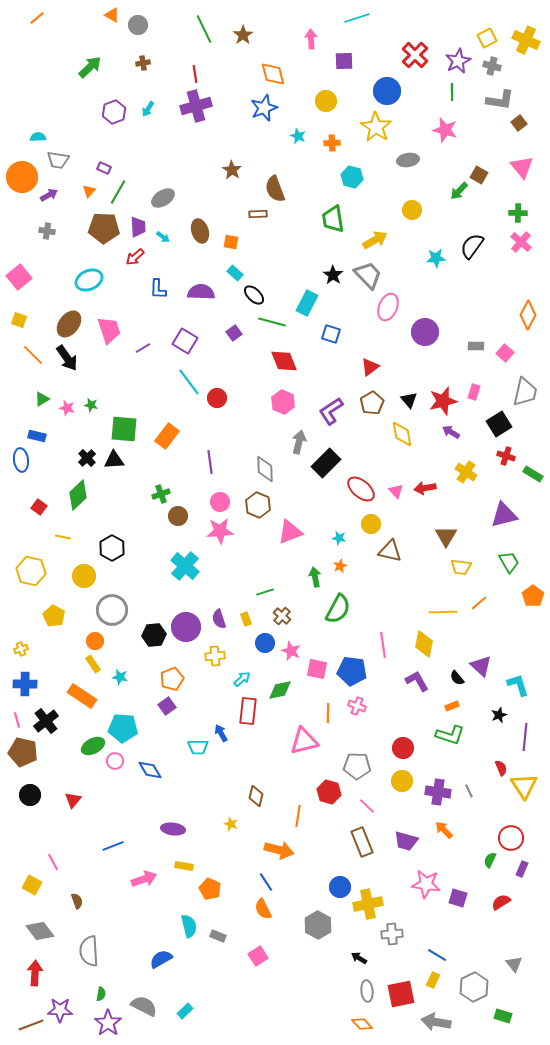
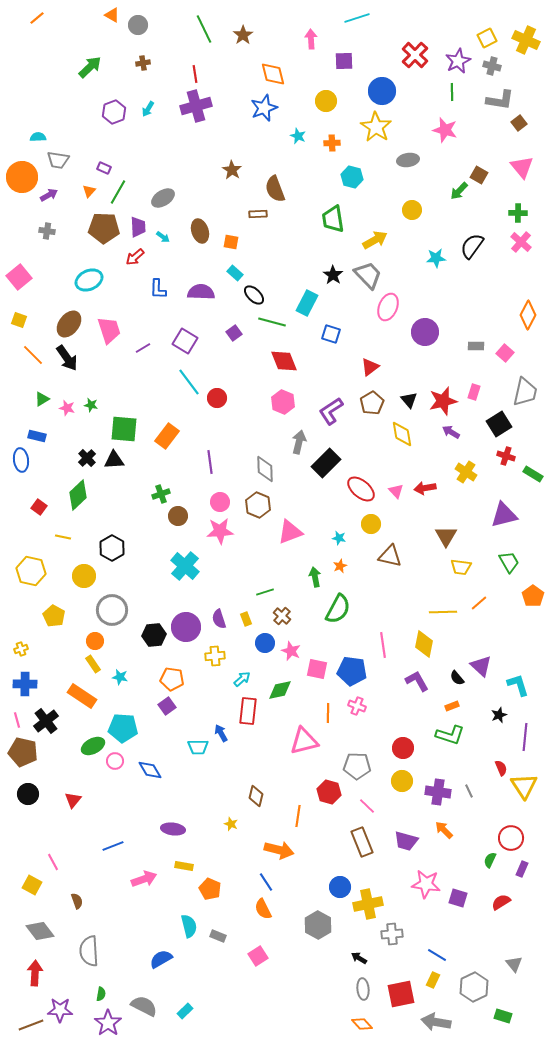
blue circle at (387, 91): moved 5 px left
brown triangle at (390, 551): moved 5 px down
orange pentagon at (172, 679): rotated 30 degrees clockwise
black circle at (30, 795): moved 2 px left, 1 px up
gray ellipse at (367, 991): moved 4 px left, 2 px up
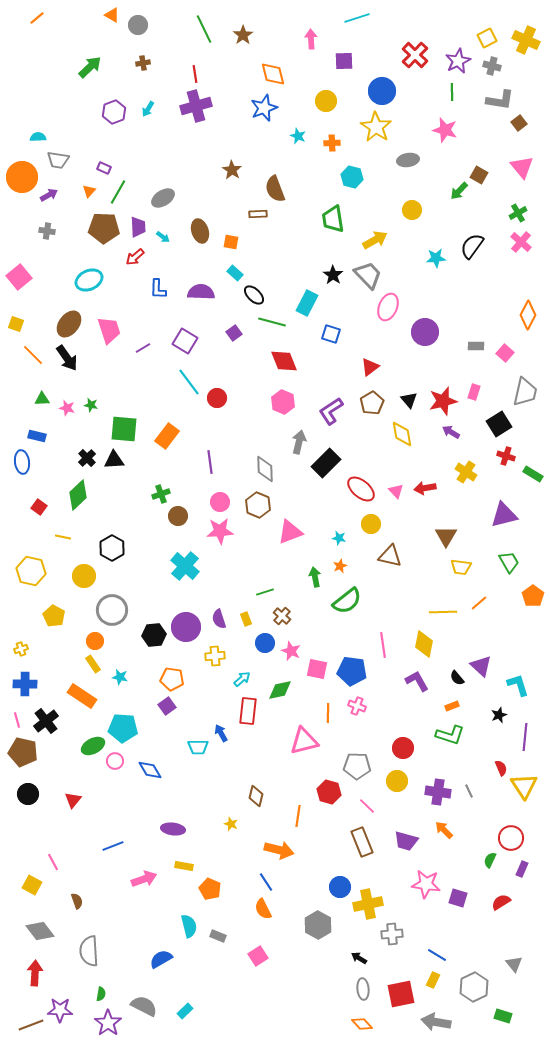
green cross at (518, 213): rotated 30 degrees counterclockwise
yellow square at (19, 320): moved 3 px left, 4 px down
green triangle at (42, 399): rotated 28 degrees clockwise
blue ellipse at (21, 460): moved 1 px right, 2 px down
green semicircle at (338, 609): moved 9 px right, 8 px up; rotated 24 degrees clockwise
yellow circle at (402, 781): moved 5 px left
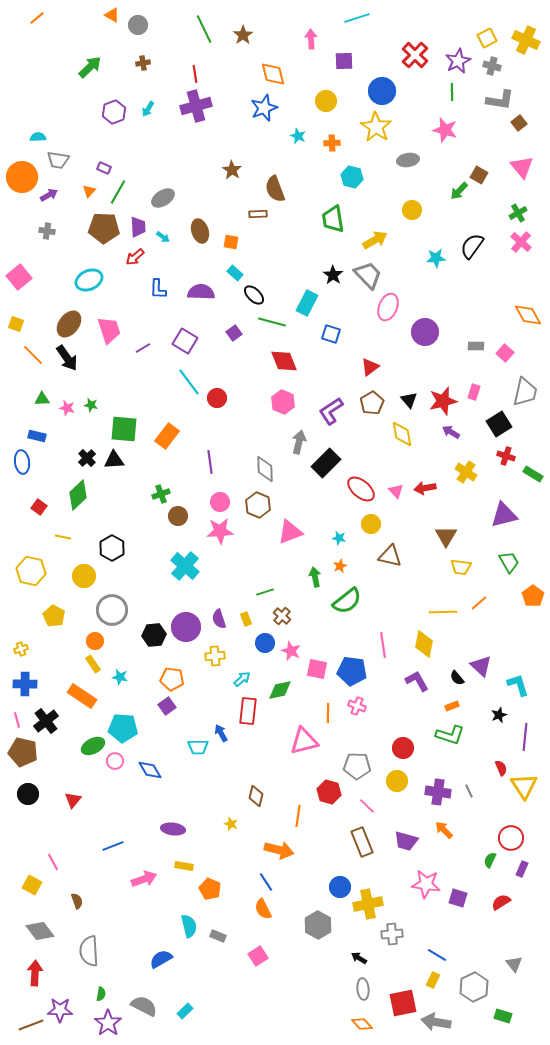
orange diamond at (528, 315): rotated 56 degrees counterclockwise
red square at (401, 994): moved 2 px right, 9 px down
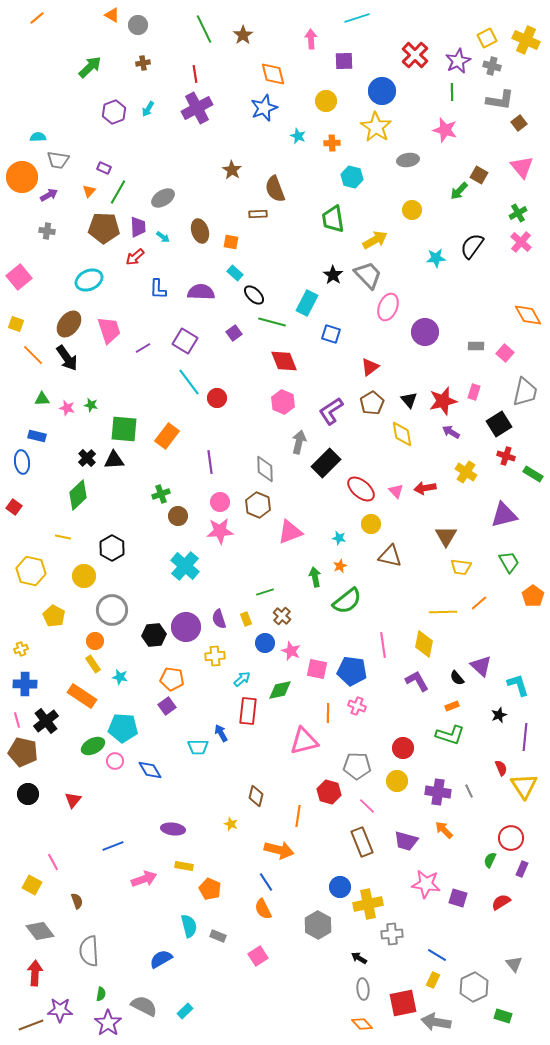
purple cross at (196, 106): moved 1 px right, 2 px down; rotated 12 degrees counterclockwise
red square at (39, 507): moved 25 px left
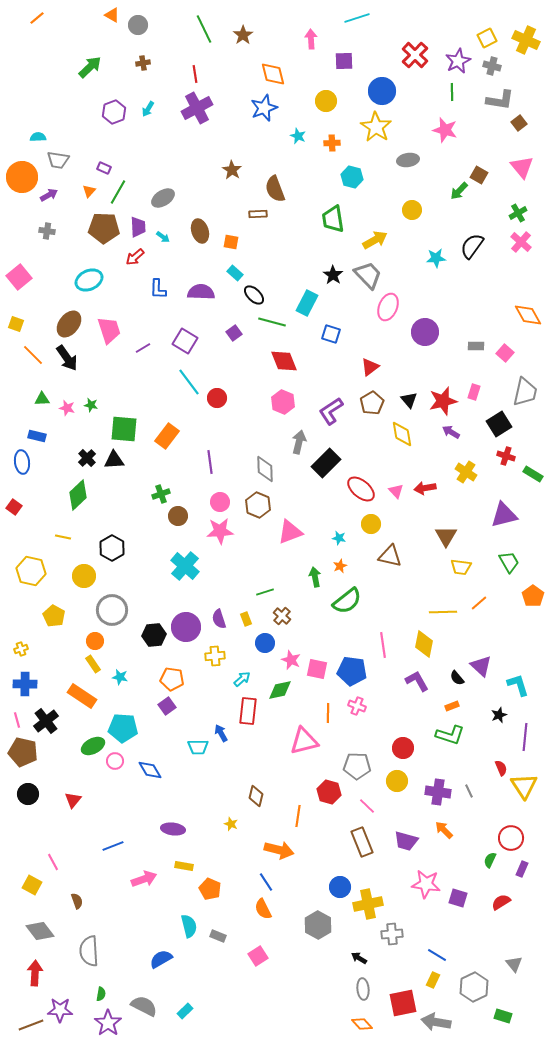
pink star at (291, 651): moved 9 px down
